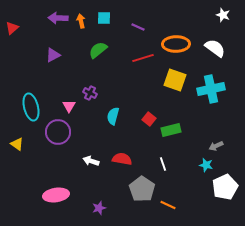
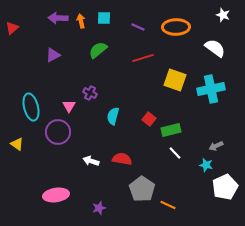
orange ellipse: moved 17 px up
white line: moved 12 px right, 11 px up; rotated 24 degrees counterclockwise
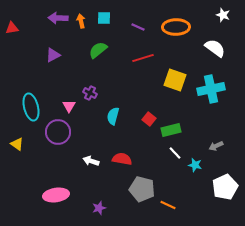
red triangle: rotated 32 degrees clockwise
cyan star: moved 11 px left
gray pentagon: rotated 20 degrees counterclockwise
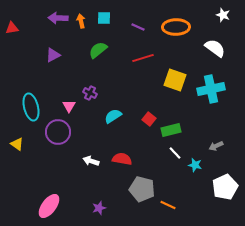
cyan semicircle: rotated 42 degrees clockwise
pink ellipse: moved 7 px left, 11 px down; rotated 45 degrees counterclockwise
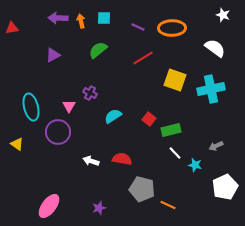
orange ellipse: moved 4 px left, 1 px down
red line: rotated 15 degrees counterclockwise
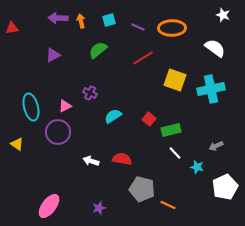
cyan square: moved 5 px right, 2 px down; rotated 16 degrees counterclockwise
pink triangle: moved 4 px left; rotated 32 degrees clockwise
cyan star: moved 2 px right, 2 px down
